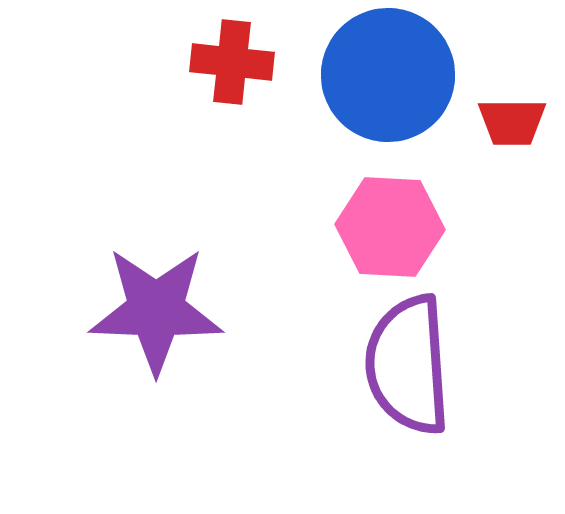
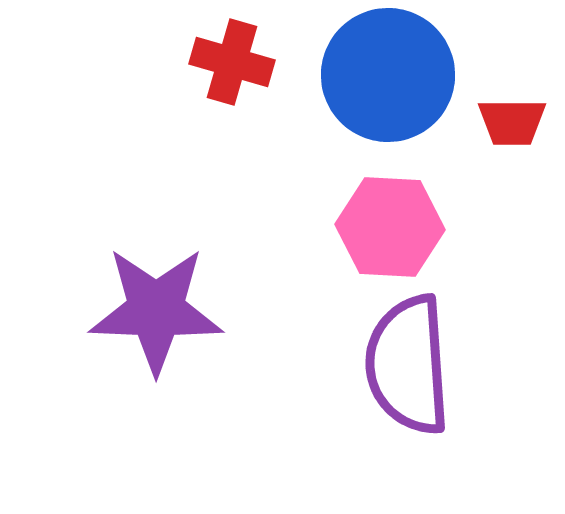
red cross: rotated 10 degrees clockwise
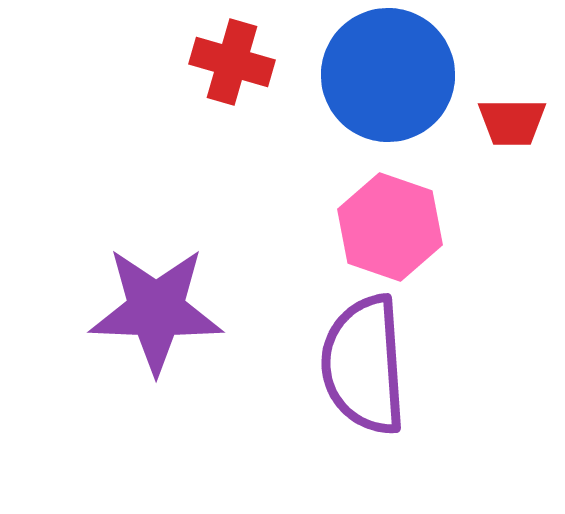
pink hexagon: rotated 16 degrees clockwise
purple semicircle: moved 44 px left
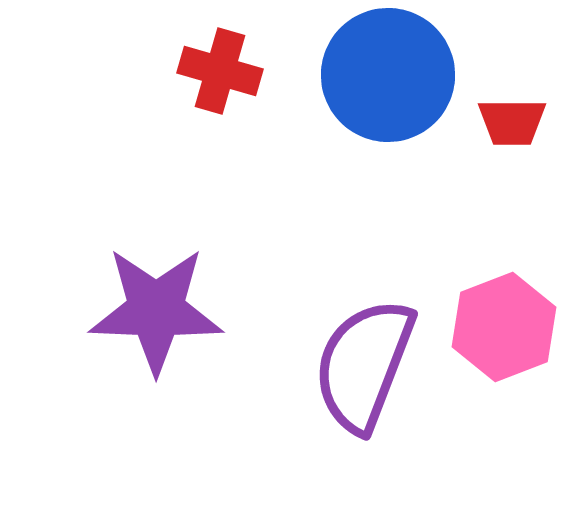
red cross: moved 12 px left, 9 px down
pink hexagon: moved 114 px right, 100 px down; rotated 20 degrees clockwise
purple semicircle: rotated 25 degrees clockwise
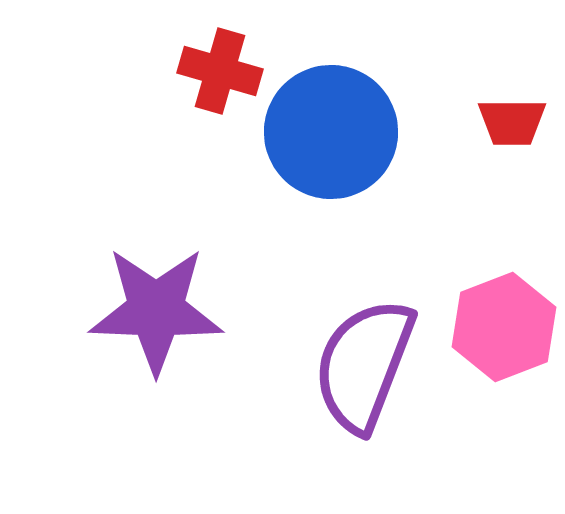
blue circle: moved 57 px left, 57 px down
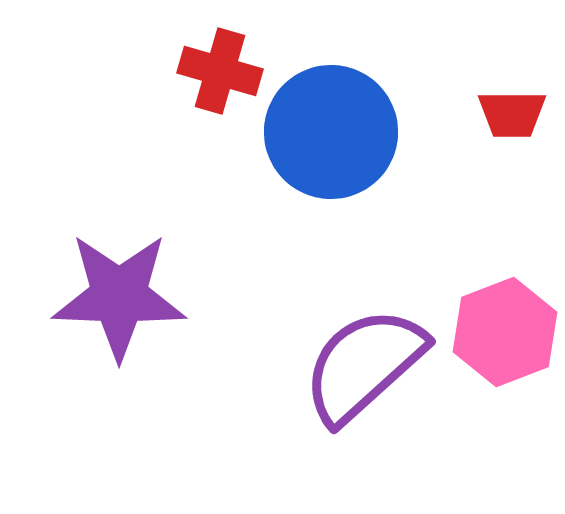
red trapezoid: moved 8 px up
purple star: moved 37 px left, 14 px up
pink hexagon: moved 1 px right, 5 px down
purple semicircle: rotated 27 degrees clockwise
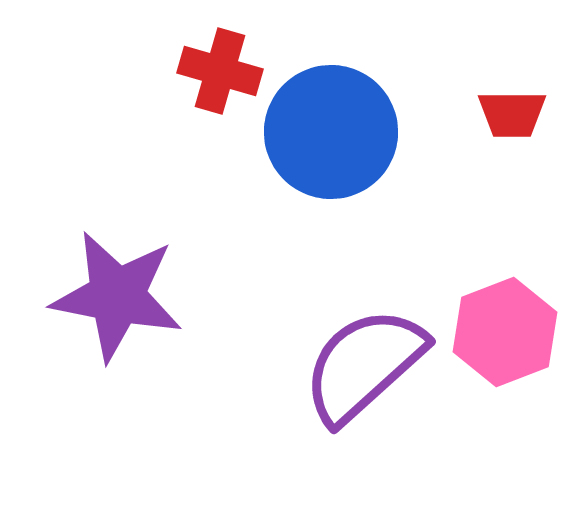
purple star: moved 2 px left; rotated 9 degrees clockwise
